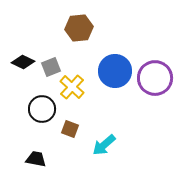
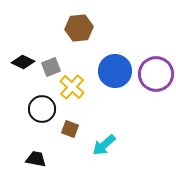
purple circle: moved 1 px right, 4 px up
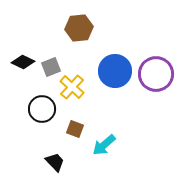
brown square: moved 5 px right
black trapezoid: moved 19 px right, 3 px down; rotated 35 degrees clockwise
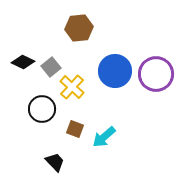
gray square: rotated 18 degrees counterclockwise
cyan arrow: moved 8 px up
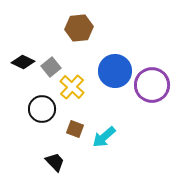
purple circle: moved 4 px left, 11 px down
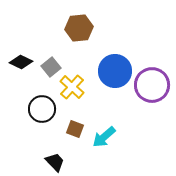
black diamond: moved 2 px left
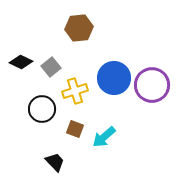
blue circle: moved 1 px left, 7 px down
yellow cross: moved 3 px right, 4 px down; rotated 30 degrees clockwise
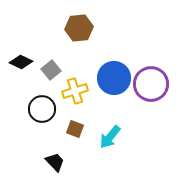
gray square: moved 3 px down
purple circle: moved 1 px left, 1 px up
cyan arrow: moved 6 px right; rotated 10 degrees counterclockwise
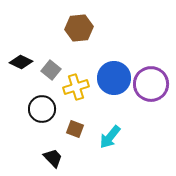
gray square: rotated 12 degrees counterclockwise
yellow cross: moved 1 px right, 4 px up
black trapezoid: moved 2 px left, 4 px up
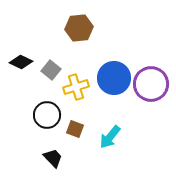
black circle: moved 5 px right, 6 px down
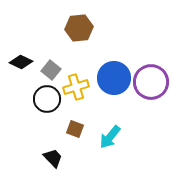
purple circle: moved 2 px up
black circle: moved 16 px up
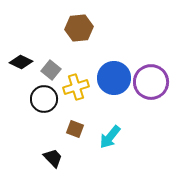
black circle: moved 3 px left
